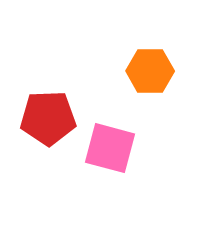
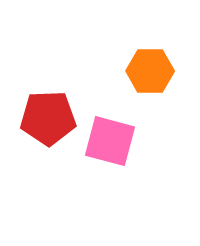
pink square: moved 7 px up
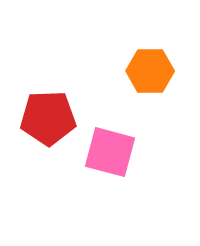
pink square: moved 11 px down
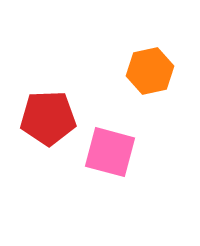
orange hexagon: rotated 12 degrees counterclockwise
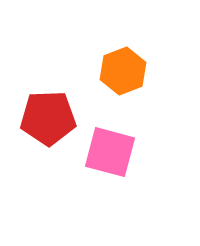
orange hexagon: moved 27 px left; rotated 9 degrees counterclockwise
